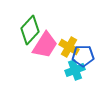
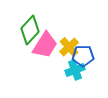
yellow cross: rotated 18 degrees clockwise
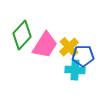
green diamond: moved 8 px left, 5 px down
cyan cross: rotated 24 degrees clockwise
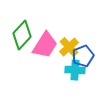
blue pentagon: rotated 20 degrees counterclockwise
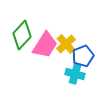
yellow cross: moved 3 px left, 3 px up
cyan cross: moved 4 px down; rotated 12 degrees clockwise
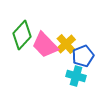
pink trapezoid: rotated 104 degrees clockwise
cyan cross: moved 1 px right, 2 px down
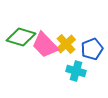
green diamond: moved 1 px left, 2 px down; rotated 64 degrees clockwise
blue pentagon: moved 9 px right, 7 px up
cyan cross: moved 5 px up
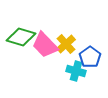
blue pentagon: moved 2 px left, 8 px down; rotated 15 degrees counterclockwise
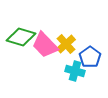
cyan cross: moved 1 px left
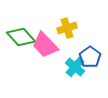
green diamond: rotated 32 degrees clockwise
yellow cross: moved 1 px right, 16 px up; rotated 24 degrees clockwise
cyan cross: moved 4 px up; rotated 24 degrees clockwise
